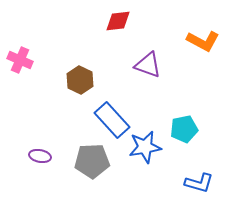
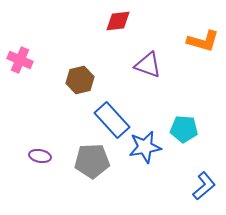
orange L-shape: rotated 12 degrees counterclockwise
brown hexagon: rotated 20 degrees clockwise
cyan pentagon: rotated 16 degrees clockwise
blue L-shape: moved 5 px right, 3 px down; rotated 56 degrees counterclockwise
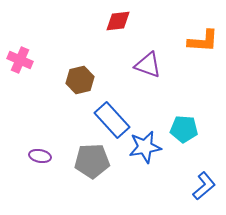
orange L-shape: rotated 12 degrees counterclockwise
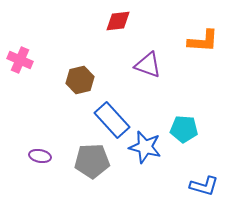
blue star: rotated 24 degrees clockwise
blue L-shape: rotated 56 degrees clockwise
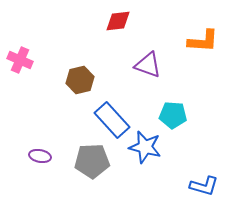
cyan pentagon: moved 11 px left, 14 px up
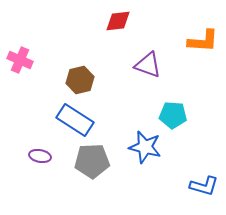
blue rectangle: moved 37 px left; rotated 15 degrees counterclockwise
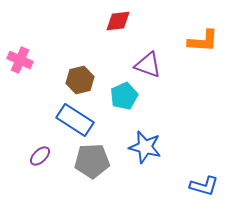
cyan pentagon: moved 49 px left, 19 px up; rotated 28 degrees counterclockwise
purple ellipse: rotated 55 degrees counterclockwise
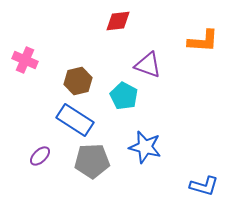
pink cross: moved 5 px right
brown hexagon: moved 2 px left, 1 px down
cyan pentagon: rotated 20 degrees counterclockwise
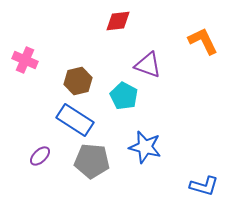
orange L-shape: rotated 120 degrees counterclockwise
gray pentagon: rotated 8 degrees clockwise
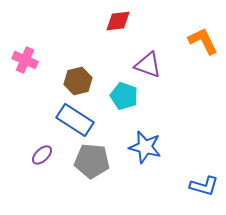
cyan pentagon: rotated 8 degrees counterclockwise
purple ellipse: moved 2 px right, 1 px up
